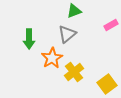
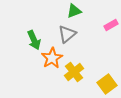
green arrow: moved 5 px right, 1 px down; rotated 24 degrees counterclockwise
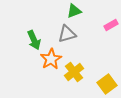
gray triangle: rotated 24 degrees clockwise
orange star: moved 1 px left, 1 px down
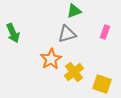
pink rectangle: moved 6 px left, 7 px down; rotated 40 degrees counterclockwise
green arrow: moved 21 px left, 7 px up
yellow square: moved 5 px left; rotated 36 degrees counterclockwise
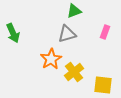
yellow square: moved 1 px right, 1 px down; rotated 12 degrees counterclockwise
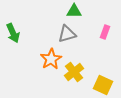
green triangle: rotated 21 degrees clockwise
yellow square: rotated 18 degrees clockwise
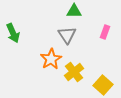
gray triangle: moved 1 px down; rotated 48 degrees counterclockwise
yellow square: rotated 18 degrees clockwise
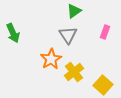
green triangle: rotated 35 degrees counterclockwise
gray triangle: moved 1 px right
